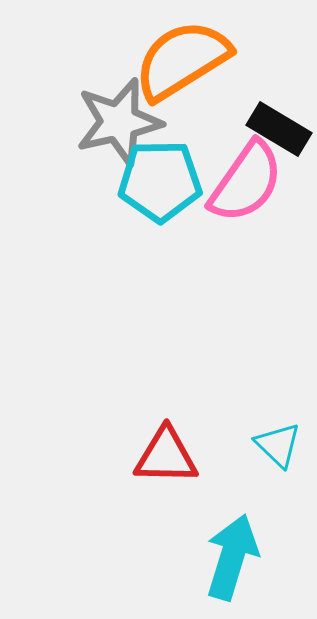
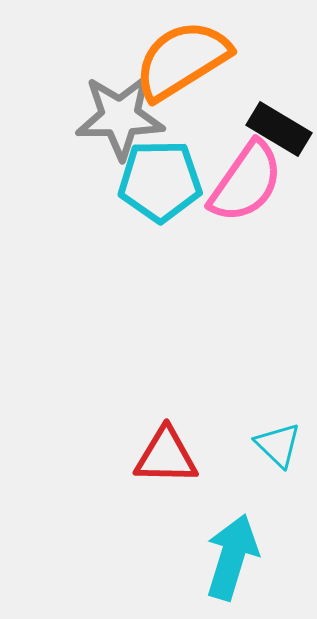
gray star: moved 1 px right, 5 px up; rotated 12 degrees clockwise
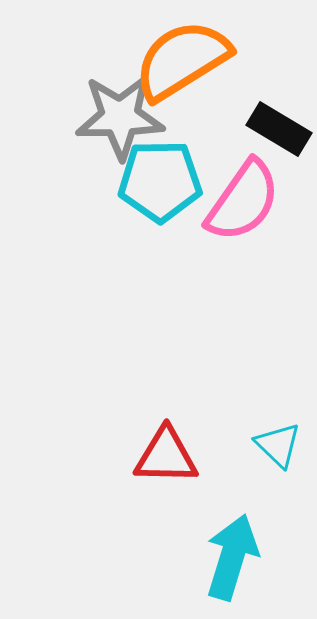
pink semicircle: moved 3 px left, 19 px down
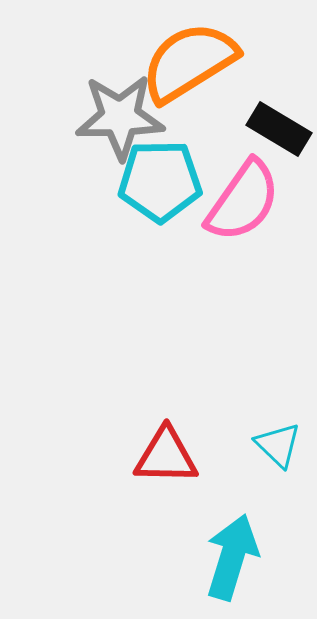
orange semicircle: moved 7 px right, 2 px down
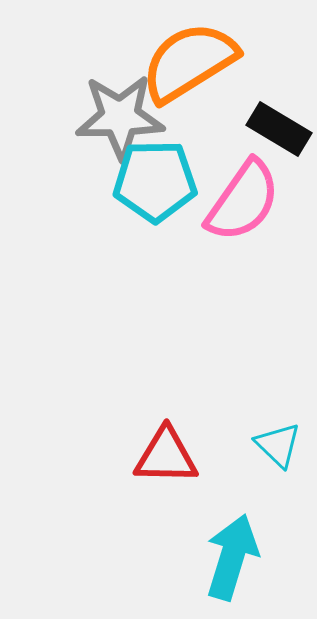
cyan pentagon: moved 5 px left
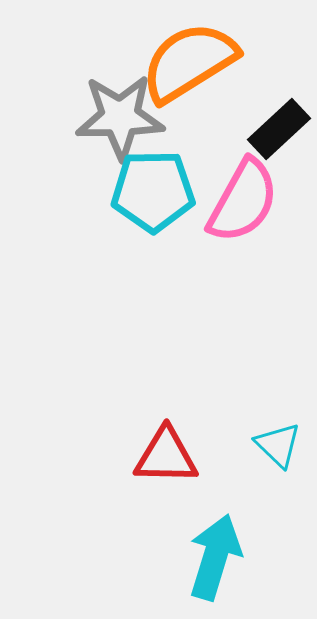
black rectangle: rotated 74 degrees counterclockwise
cyan pentagon: moved 2 px left, 10 px down
pink semicircle: rotated 6 degrees counterclockwise
cyan arrow: moved 17 px left
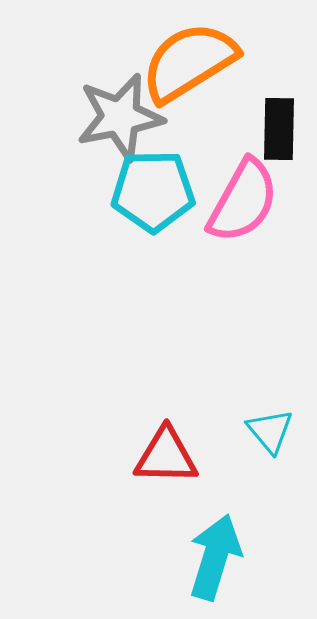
gray star: rotated 10 degrees counterclockwise
black rectangle: rotated 46 degrees counterclockwise
cyan triangle: moved 8 px left, 14 px up; rotated 6 degrees clockwise
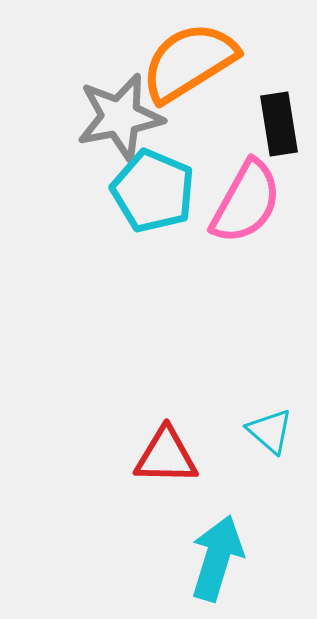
black rectangle: moved 5 px up; rotated 10 degrees counterclockwise
cyan pentagon: rotated 24 degrees clockwise
pink semicircle: moved 3 px right, 1 px down
cyan triangle: rotated 9 degrees counterclockwise
cyan arrow: moved 2 px right, 1 px down
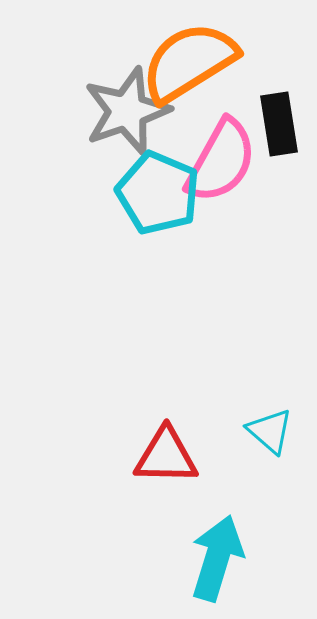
gray star: moved 7 px right, 6 px up; rotated 8 degrees counterclockwise
cyan pentagon: moved 5 px right, 2 px down
pink semicircle: moved 25 px left, 41 px up
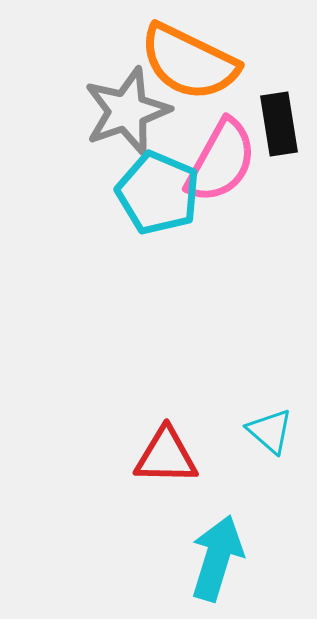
orange semicircle: rotated 122 degrees counterclockwise
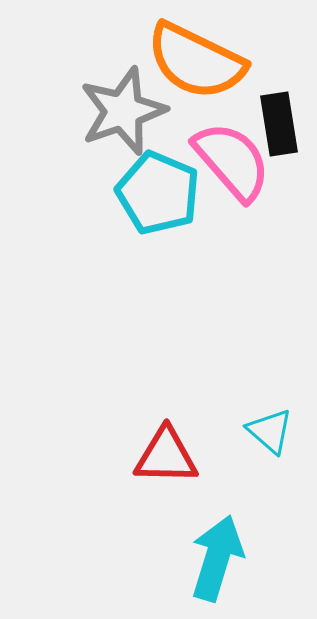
orange semicircle: moved 7 px right, 1 px up
gray star: moved 4 px left
pink semicircle: moved 11 px right; rotated 70 degrees counterclockwise
